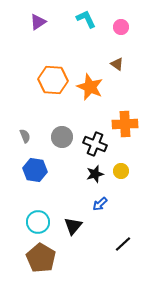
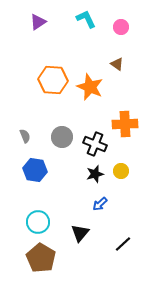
black triangle: moved 7 px right, 7 px down
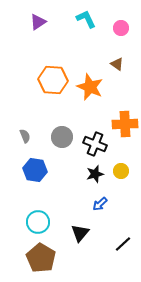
pink circle: moved 1 px down
